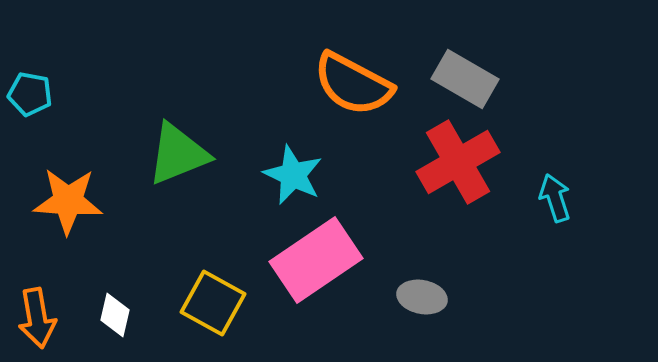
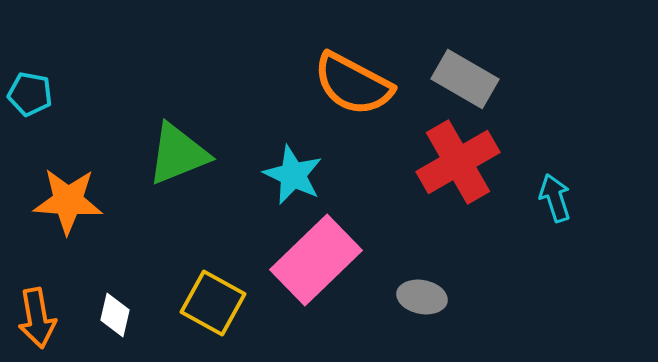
pink rectangle: rotated 10 degrees counterclockwise
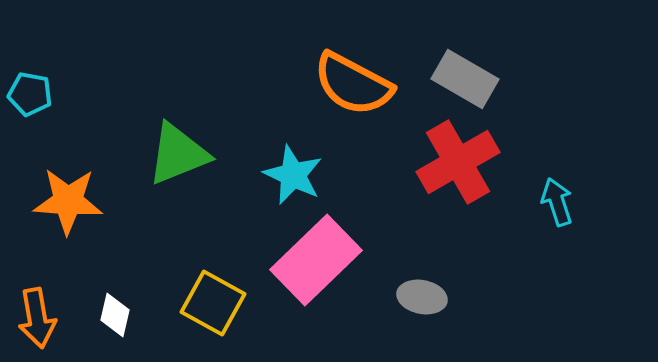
cyan arrow: moved 2 px right, 4 px down
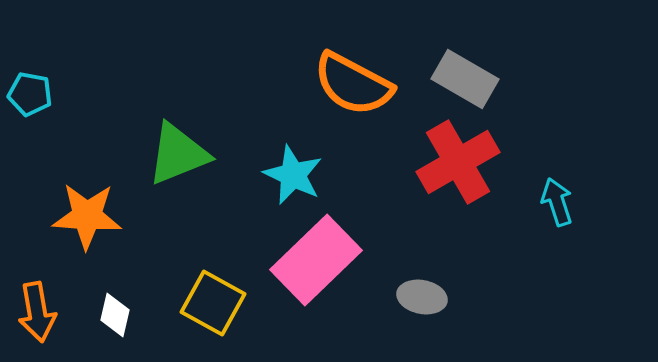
orange star: moved 19 px right, 15 px down
orange arrow: moved 6 px up
